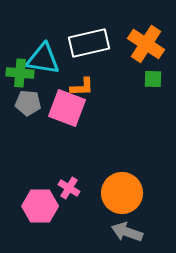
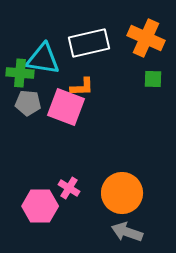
orange cross: moved 6 px up; rotated 9 degrees counterclockwise
pink square: moved 1 px left, 1 px up
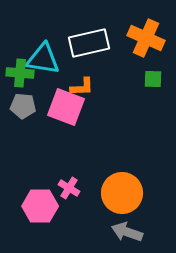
gray pentagon: moved 5 px left, 3 px down
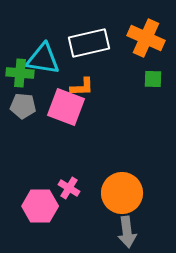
gray arrow: rotated 116 degrees counterclockwise
